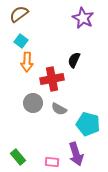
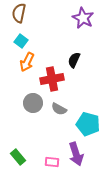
brown semicircle: moved 1 px up; rotated 42 degrees counterclockwise
orange arrow: rotated 24 degrees clockwise
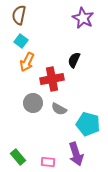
brown semicircle: moved 2 px down
pink rectangle: moved 4 px left
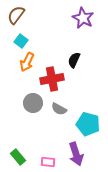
brown semicircle: moved 3 px left; rotated 24 degrees clockwise
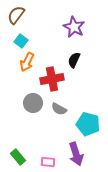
purple star: moved 9 px left, 9 px down
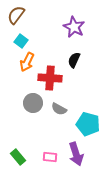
red cross: moved 2 px left, 1 px up; rotated 15 degrees clockwise
pink rectangle: moved 2 px right, 5 px up
